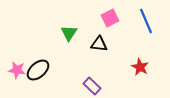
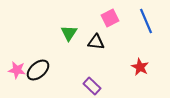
black triangle: moved 3 px left, 2 px up
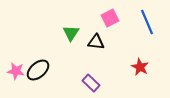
blue line: moved 1 px right, 1 px down
green triangle: moved 2 px right
pink star: moved 1 px left, 1 px down
purple rectangle: moved 1 px left, 3 px up
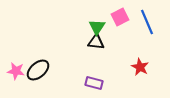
pink square: moved 10 px right, 1 px up
green triangle: moved 26 px right, 6 px up
purple rectangle: moved 3 px right; rotated 30 degrees counterclockwise
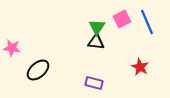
pink square: moved 2 px right, 2 px down
pink star: moved 4 px left, 23 px up
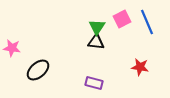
red star: rotated 18 degrees counterclockwise
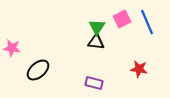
red star: moved 1 px left, 2 px down
